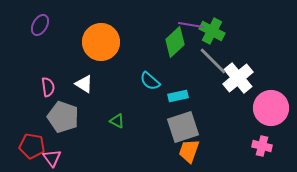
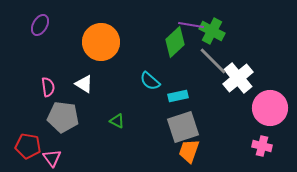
pink circle: moved 1 px left
gray pentagon: rotated 12 degrees counterclockwise
red pentagon: moved 4 px left
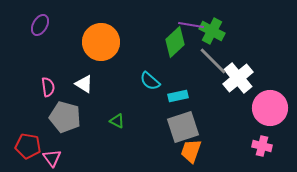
gray pentagon: moved 2 px right; rotated 8 degrees clockwise
orange trapezoid: moved 2 px right
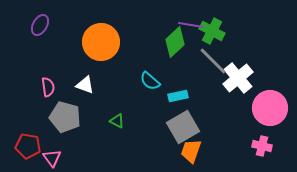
white triangle: moved 1 px right, 1 px down; rotated 12 degrees counterclockwise
gray square: rotated 12 degrees counterclockwise
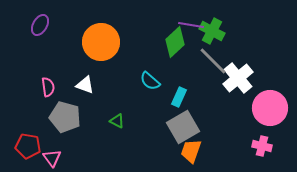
cyan rectangle: moved 1 px right, 1 px down; rotated 54 degrees counterclockwise
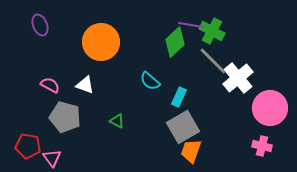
purple ellipse: rotated 50 degrees counterclockwise
pink semicircle: moved 2 px right, 2 px up; rotated 54 degrees counterclockwise
